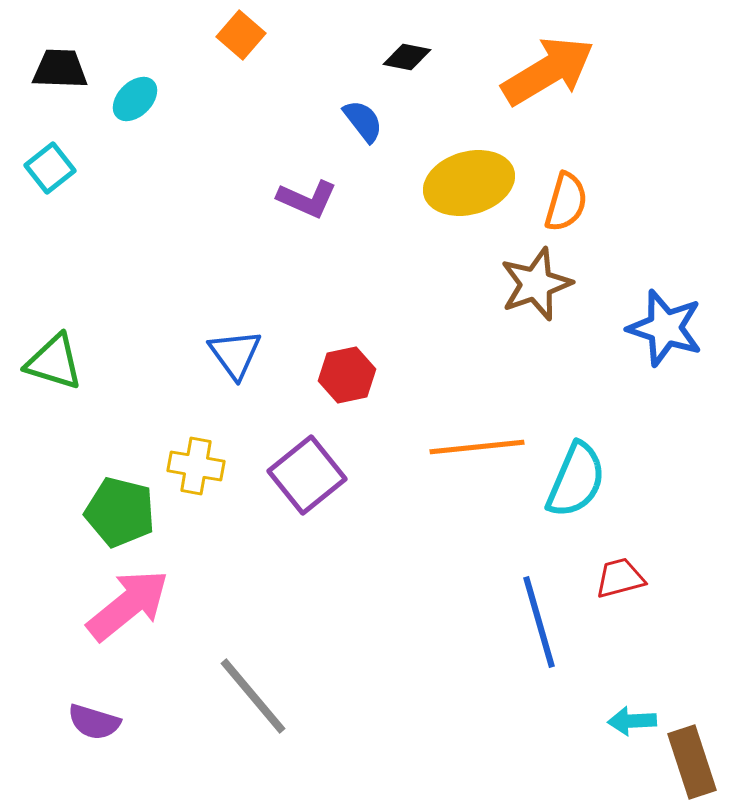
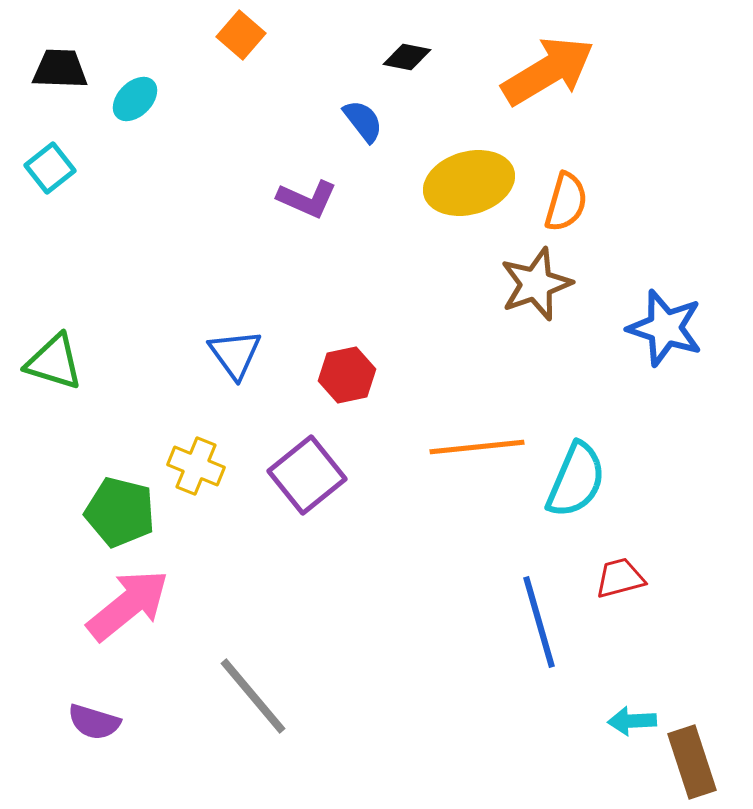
yellow cross: rotated 12 degrees clockwise
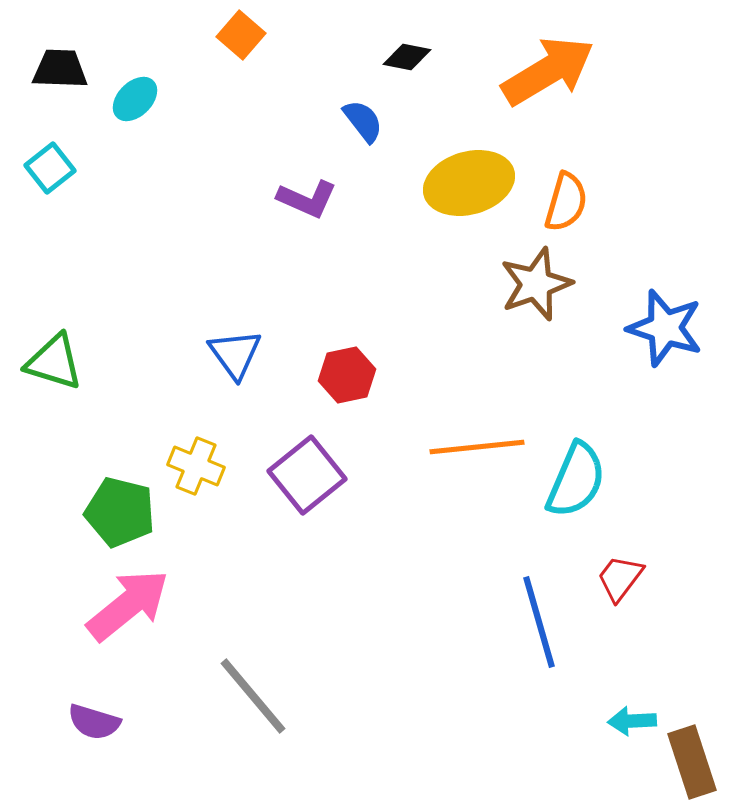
red trapezoid: rotated 38 degrees counterclockwise
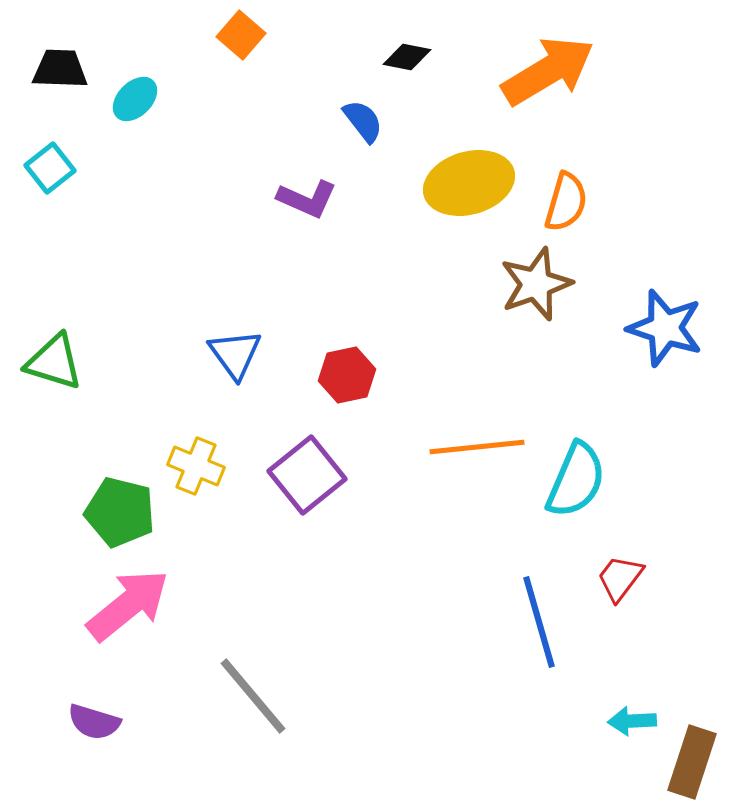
brown rectangle: rotated 36 degrees clockwise
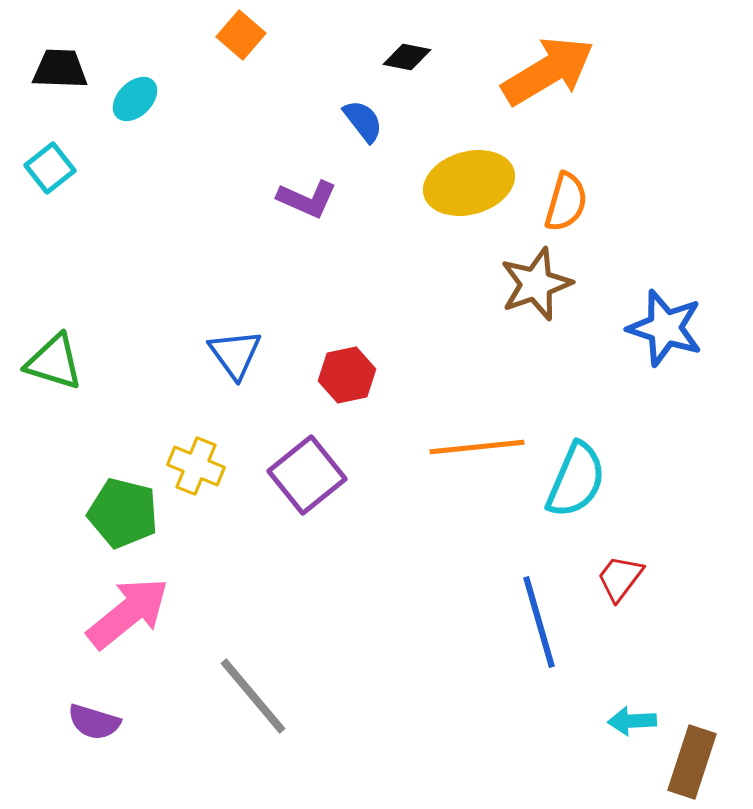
green pentagon: moved 3 px right, 1 px down
pink arrow: moved 8 px down
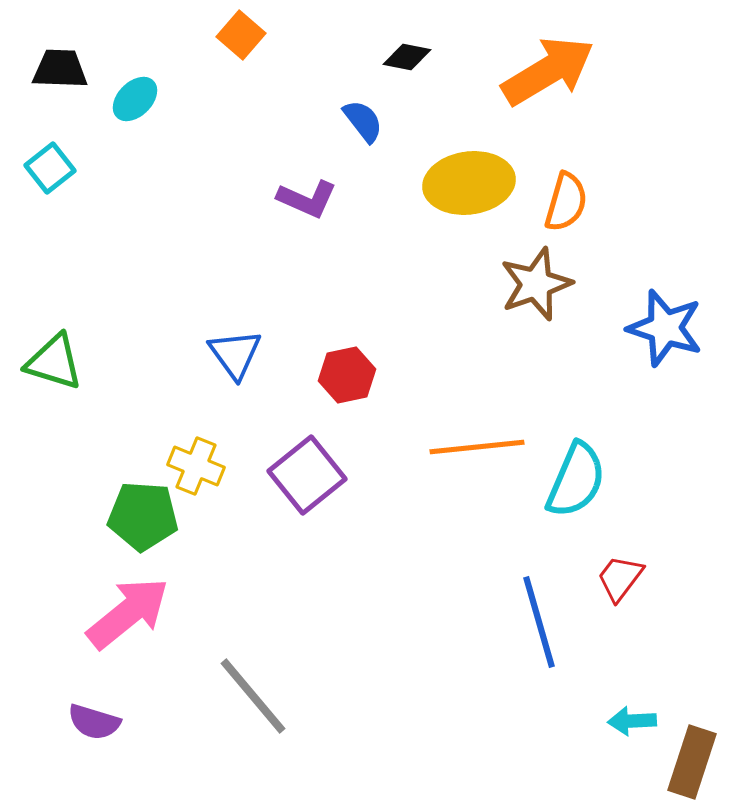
yellow ellipse: rotated 8 degrees clockwise
green pentagon: moved 20 px right, 3 px down; rotated 10 degrees counterclockwise
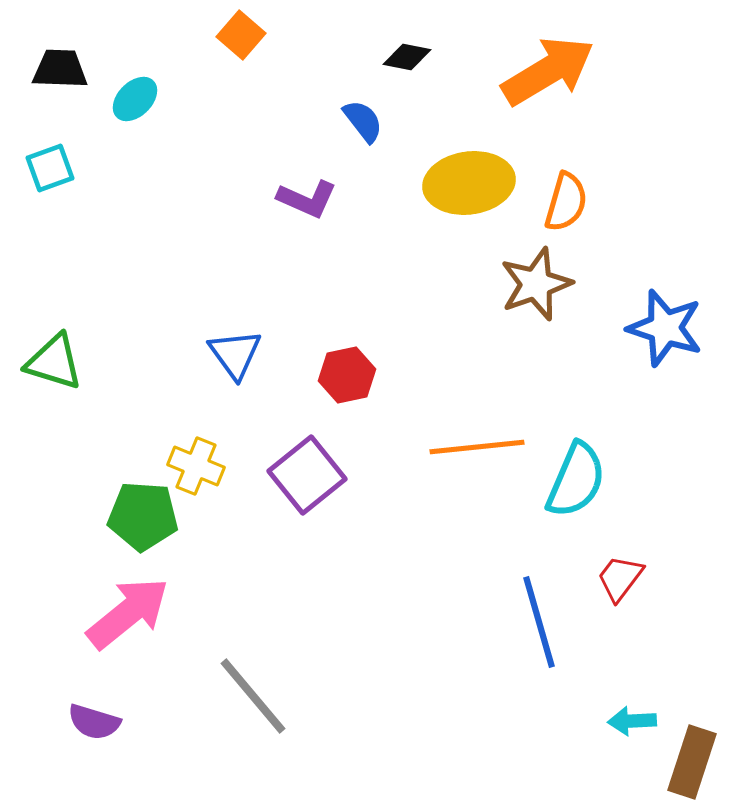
cyan square: rotated 18 degrees clockwise
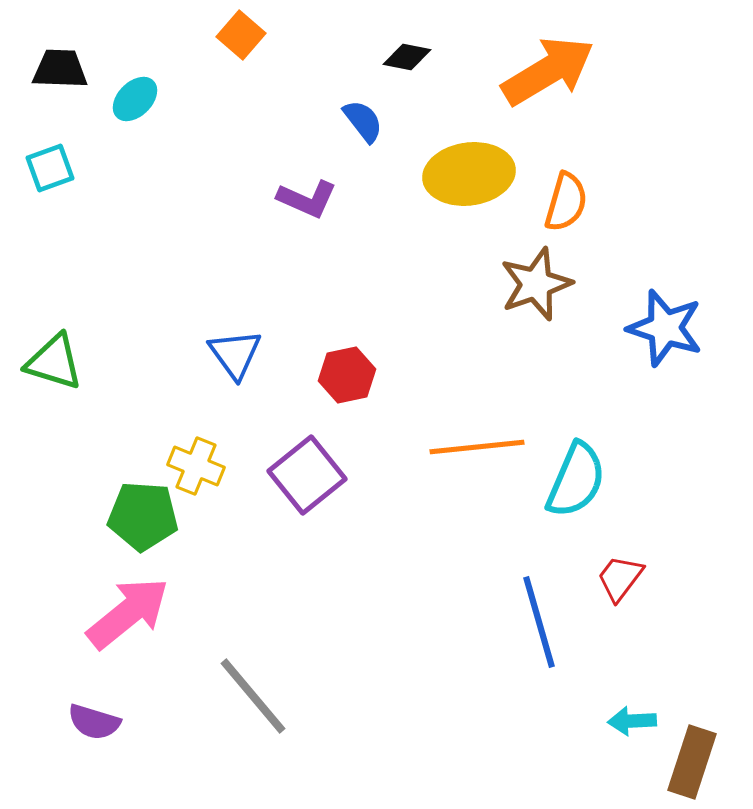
yellow ellipse: moved 9 px up
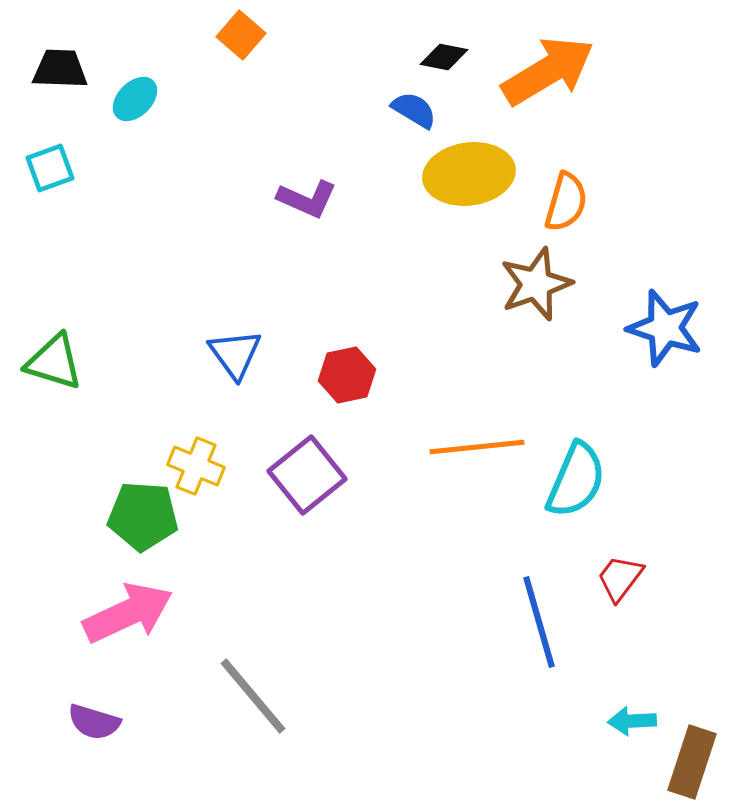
black diamond: moved 37 px right
blue semicircle: moved 51 px right, 11 px up; rotated 21 degrees counterclockwise
pink arrow: rotated 14 degrees clockwise
